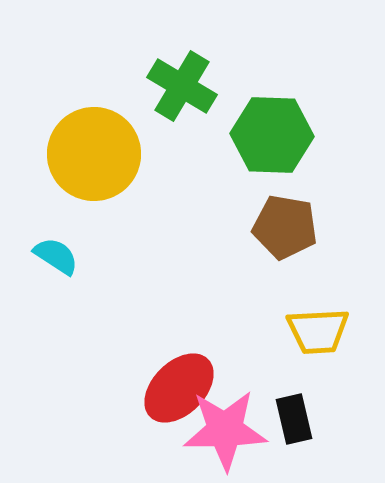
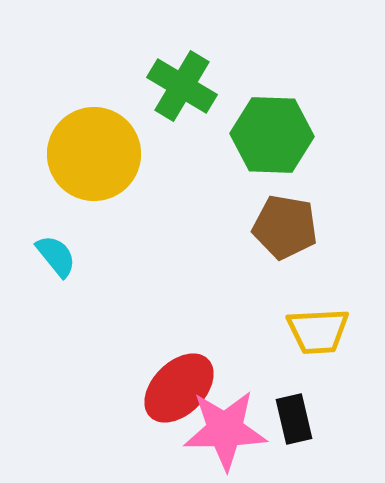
cyan semicircle: rotated 18 degrees clockwise
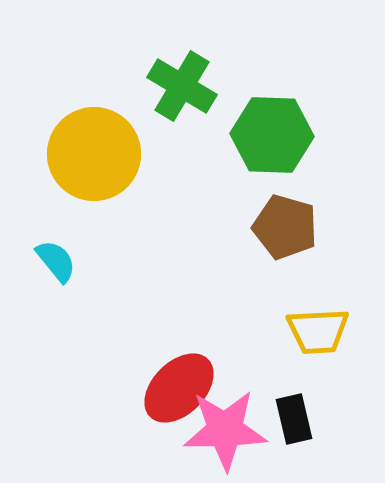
brown pentagon: rotated 6 degrees clockwise
cyan semicircle: moved 5 px down
